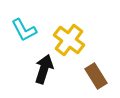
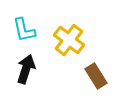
cyan L-shape: rotated 16 degrees clockwise
black arrow: moved 18 px left
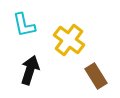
cyan L-shape: moved 5 px up
black arrow: moved 4 px right, 1 px down
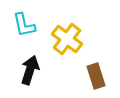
yellow cross: moved 2 px left, 1 px up
brown rectangle: rotated 15 degrees clockwise
